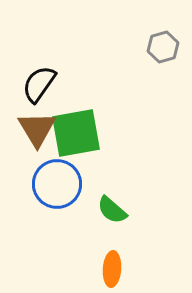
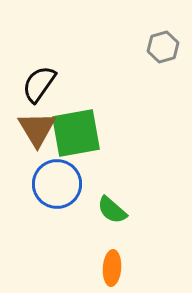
orange ellipse: moved 1 px up
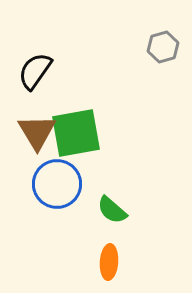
black semicircle: moved 4 px left, 13 px up
brown triangle: moved 3 px down
orange ellipse: moved 3 px left, 6 px up
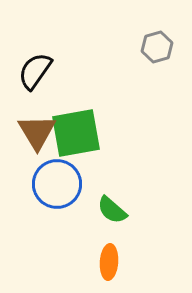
gray hexagon: moved 6 px left
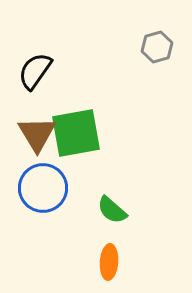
brown triangle: moved 2 px down
blue circle: moved 14 px left, 4 px down
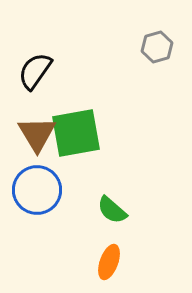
blue circle: moved 6 px left, 2 px down
orange ellipse: rotated 16 degrees clockwise
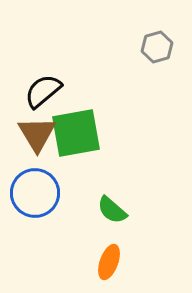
black semicircle: moved 8 px right, 20 px down; rotated 15 degrees clockwise
blue circle: moved 2 px left, 3 px down
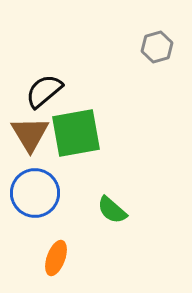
black semicircle: moved 1 px right
brown triangle: moved 7 px left
orange ellipse: moved 53 px left, 4 px up
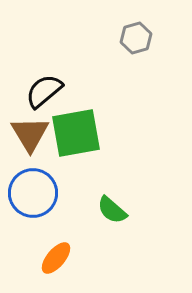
gray hexagon: moved 21 px left, 9 px up
blue circle: moved 2 px left
orange ellipse: rotated 20 degrees clockwise
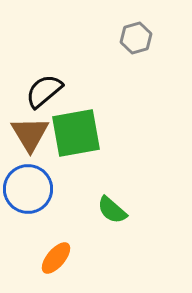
blue circle: moved 5 px left, 4 px up
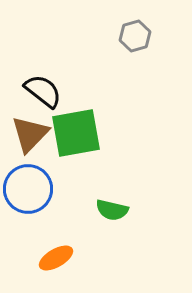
gray hexagon: moved 1 px left, 2 px up
black semicircle: moved 1 px left; rotated 78 degrees clockwise
brown triangle: rotated 15 degrees clockwise
green semicircle: rotated 28 degrees counterclockwise
orange ellipse: rotated 20 degrees clockwise
